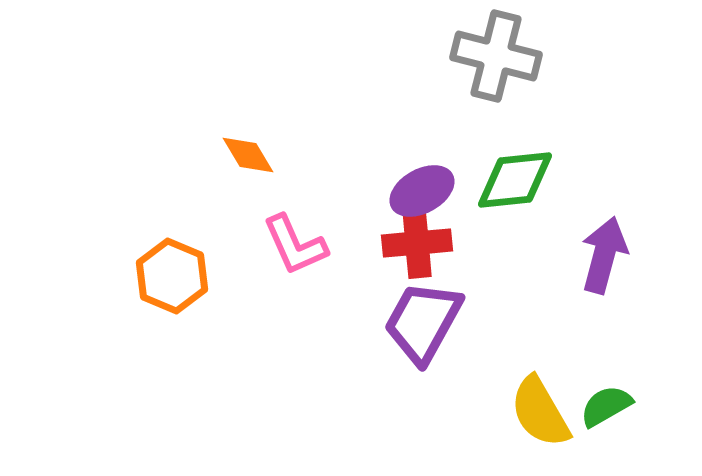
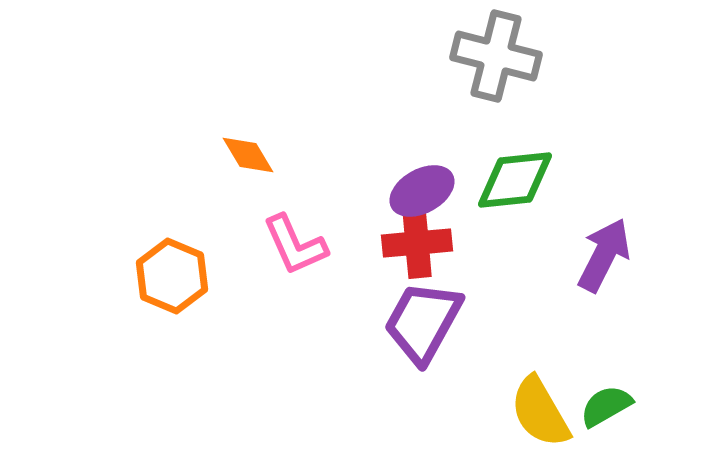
purple arrow: rotated 12 degrees clockwise
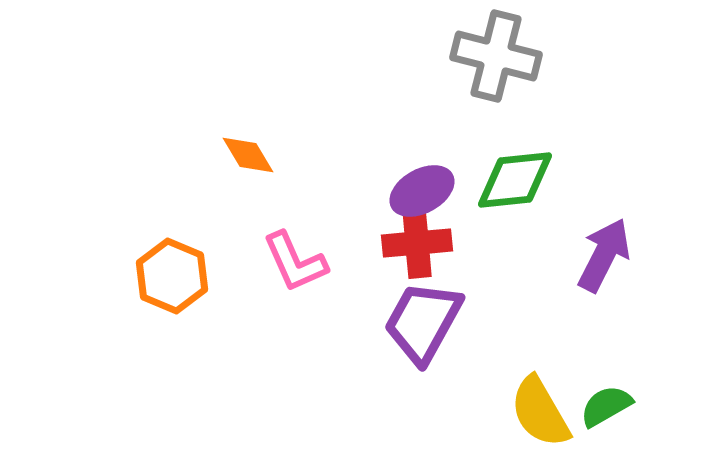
pink L-shape: moved 17 px down
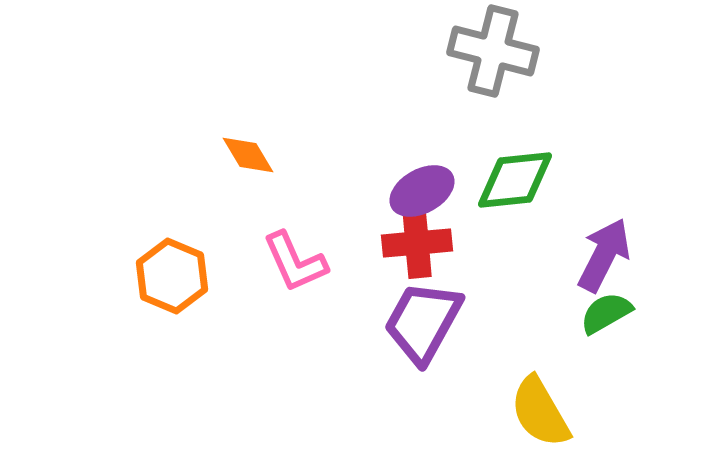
gray cross: moved 3 px left, 5 px up
green semicircle: moved 93 px up
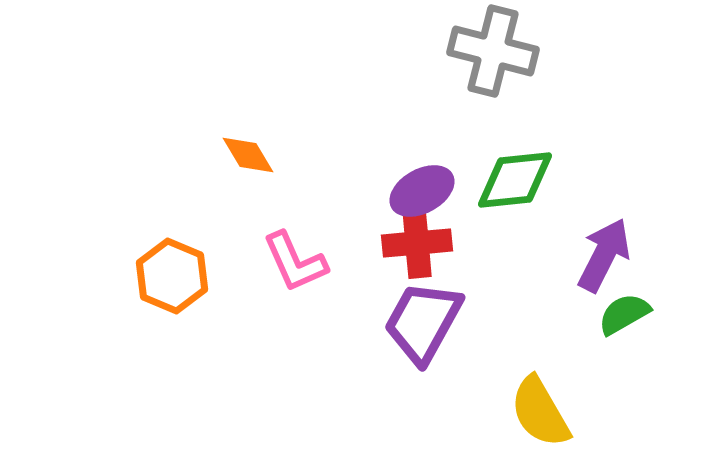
green semicircle: moved 18 px right, 1 px down
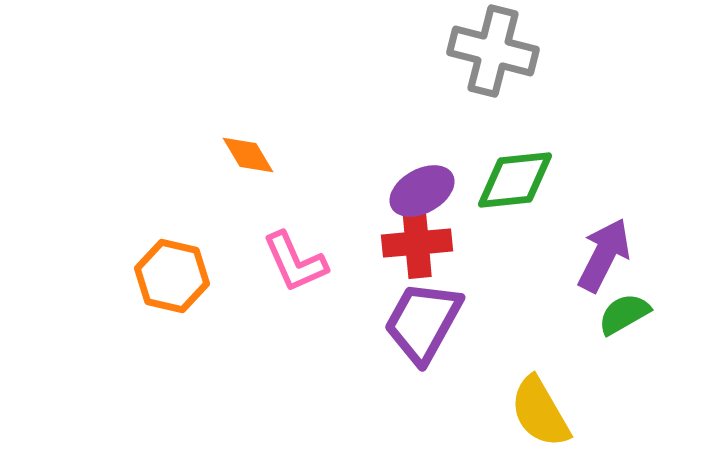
orange hexagon: rotated 10 degrees counterclockwise
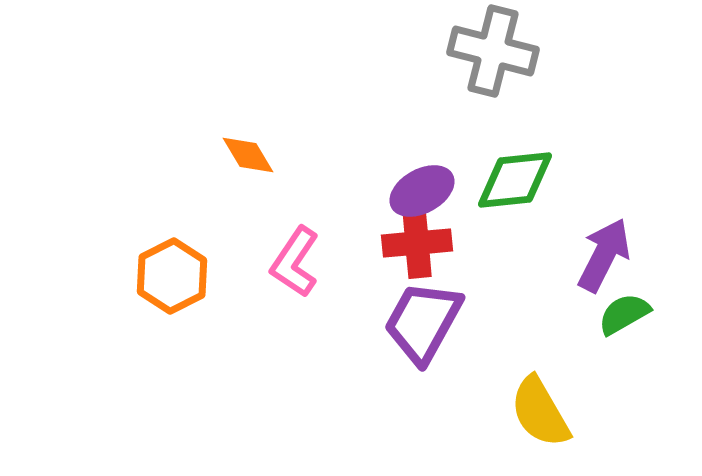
pink L-shape: rotated 58 degrees clockwise
orange hexagon: rotated 20 degrees clockwise
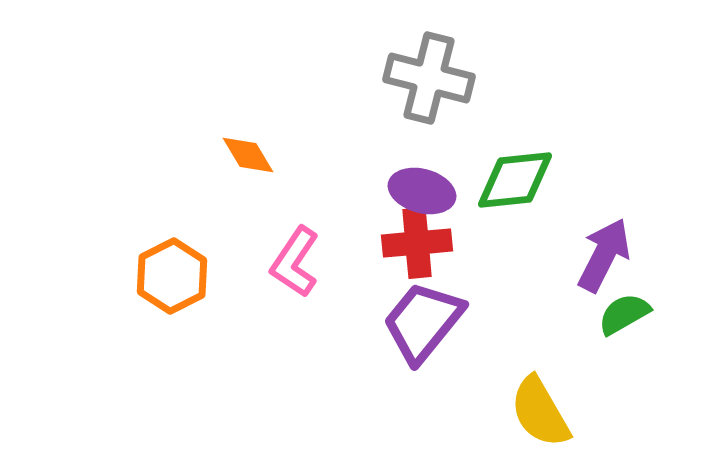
gray cross: moved 64 px left, 27 px down
purple ellipse: rotated 44 degrees clockwise
purple trapezoid: rotated 10 degrees clockwise
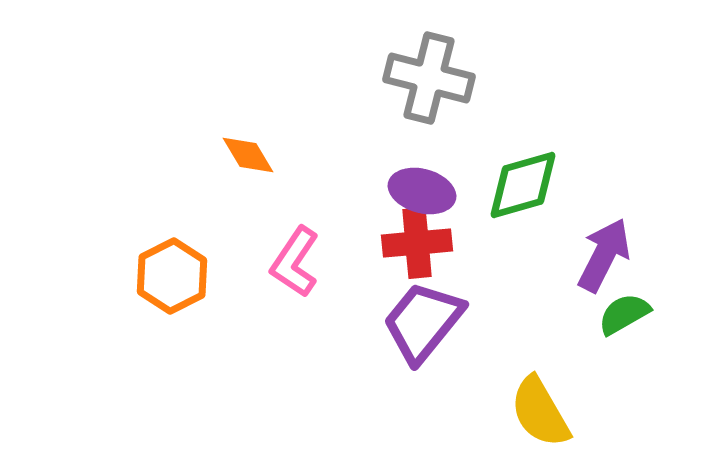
green diamond: moved 8 px right, 5 px down; rotated 10 degrees counterclockwise
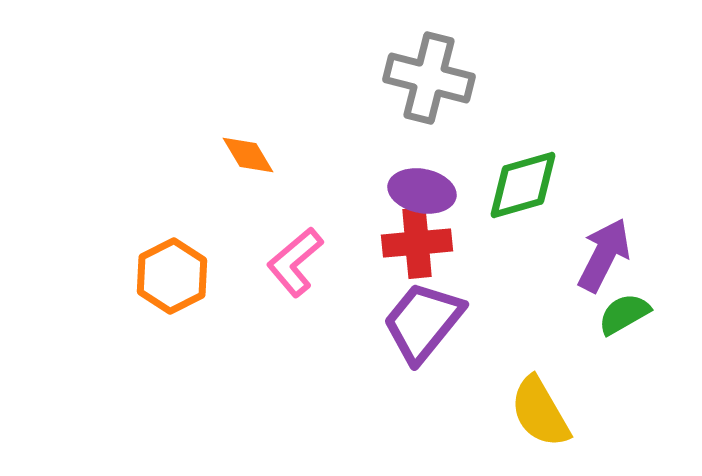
purple ellipse: rotated 4 degrees counterclockwise
pink L-shape: rotated 16 degrees clockwise
